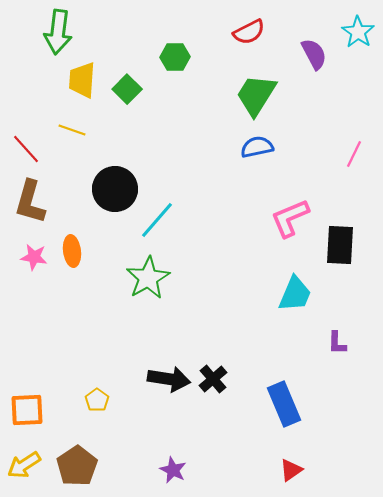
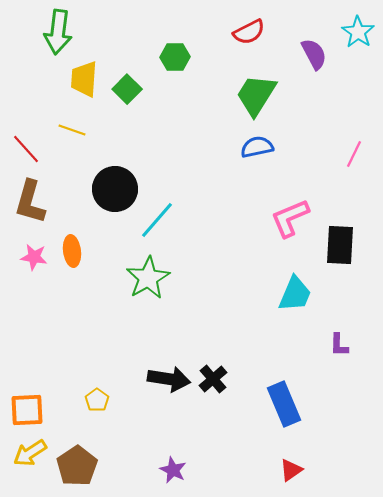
yellow trapezoid: moved 2 px right, 1 px up
purple L-shape: moved 2 px right, 2 px down
yellow arrow: moved 6 px right, 12 px up
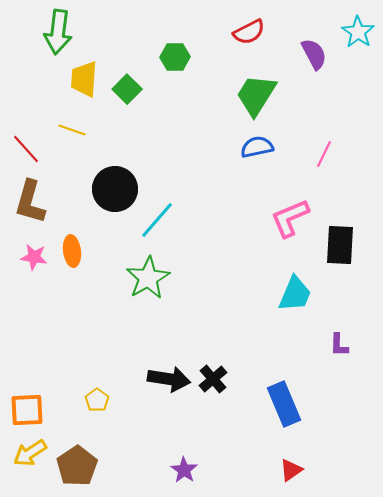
pink line: moved 30 px left
purple star: moved 11 px right; rotated 8 degrees clockwise
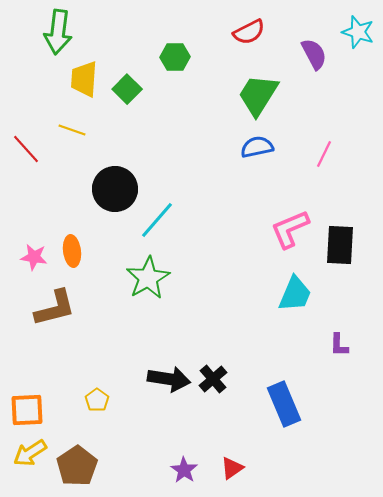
cyan star: rotated 16 degrees counterclockwise
green trapezoid: moved 2 px right
brown L-shape: moved 25 px right, 106 px down; rotated 120 degrees counterclockwise
pink L-shape: moved 11 px down
red triangle: moved 59 px left, 2 px up
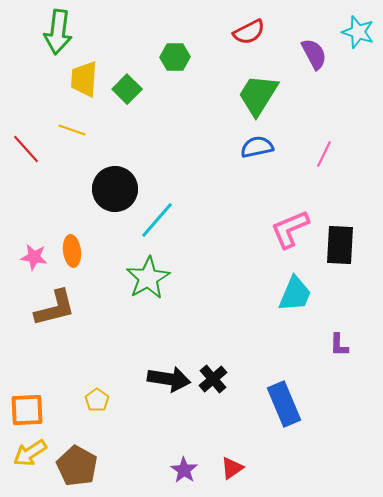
brown pentagon: rotated 9 degrees counterclockwise
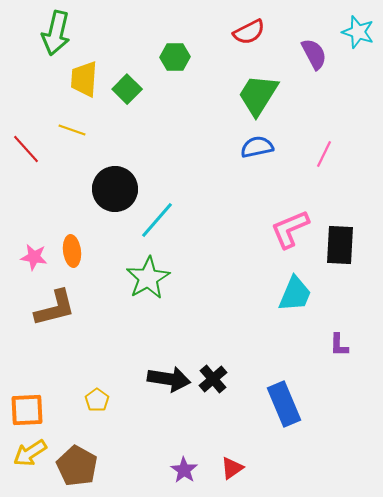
green arrow: moved 2 px left, 1 px down; rotated 6 degrees clockwise
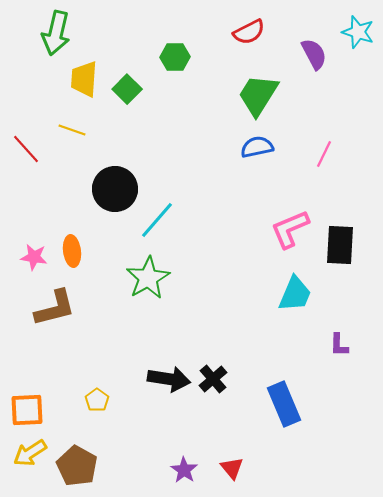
red triangle: rotated 35 degrees counterclockwise
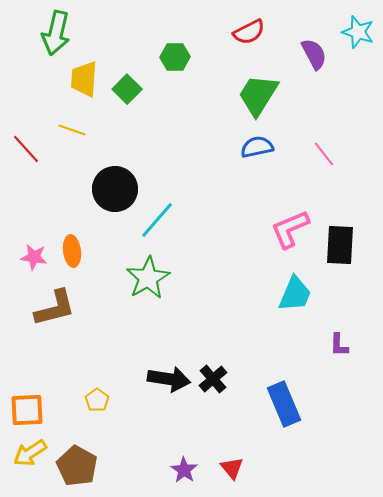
pink line: rotated 64 degrees counterclockwise
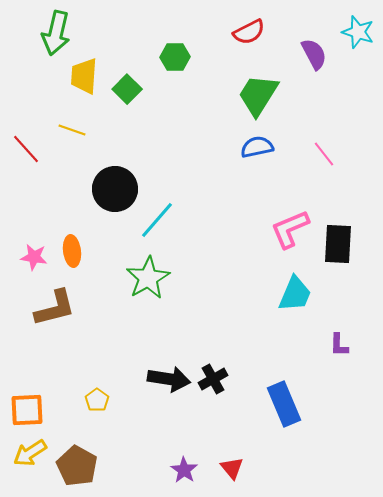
yellow trapezoid: moved 3 px up
black rectangle: moved 2 px left, 1 px up
black cross: rotated 12 degrees clockwise
